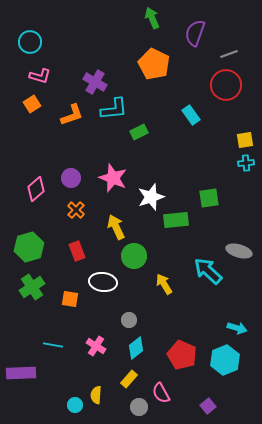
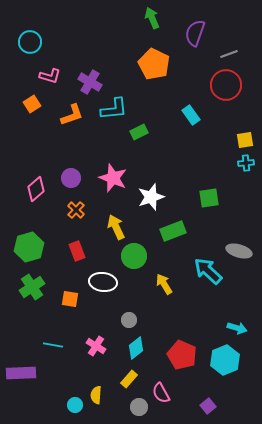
pink L-shape at (40, 76): moved 10 px right
purple cross at (95, 82): moved 5 px left
green rectangle at (176, 220): moved 3 px left, 11 px down; rotated 15 degrees counterclockwise
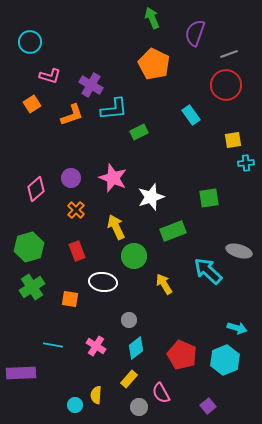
purple cross at (90, 82): moved 1 px right, 3 px down
yellow square at (245, 140): moved 12 px left
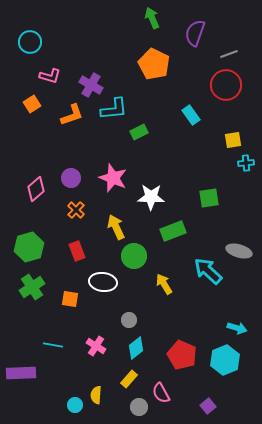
white star at (151, 197): rotated 20 degrees clockwise
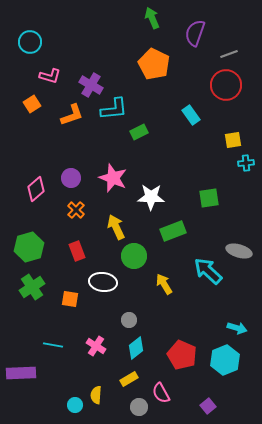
yellow rectangle at (129, 379): rotated 18 degrees clockwise
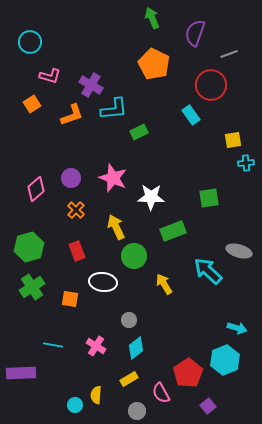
red circle at (226, 85): moved 15 px left
red pentagon at (182, 355): moved 6 px right, 18 px down; rotated 16 degrees clockwise
gray circle at (139, 407): moved 2 px left, 4 px down
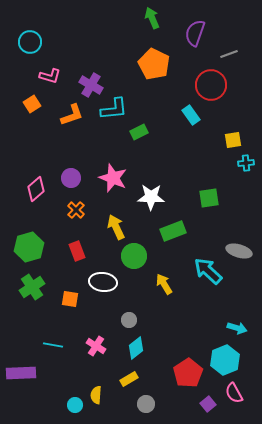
pink semicircle at (161, 393): moved 73 px right
purple square at (208, 406): moved 2 px up
gray circle at (137, 411): moved 9 px right, 7 px up
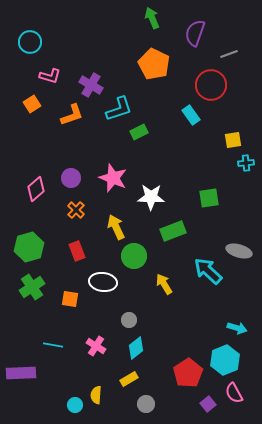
cyan L-shape at (114, 109): moved 5 px right; rotated 12 degrees counterclockwise
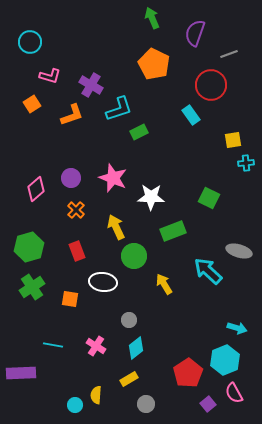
green square at (209, 198): rotated 35 degrees clockwise
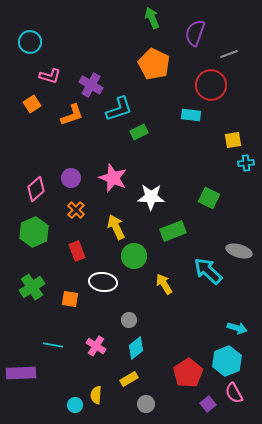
cyan rectangle at (191, 115): rotated 48 degrees counterclockwise
green hexagon at (29, 247): moved 5 px right, 15 px up; rotated 8 degrees counterclockwise
cyan hexagon at (225, 360): moved 2 px right, 1 px down
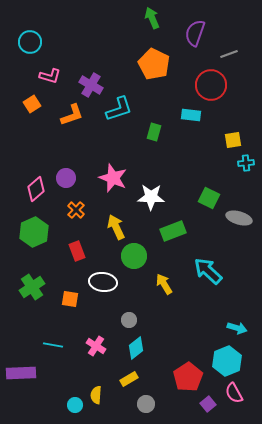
green rectangle at (139, 132): moved 15 px right; rotated 48 degrees counterclockwise
purple circle at (71, 178): moved 5 px left
gray ellipse at (239, 251): moved 33 px up
red pentagon at (188, 373): moved 4 px down
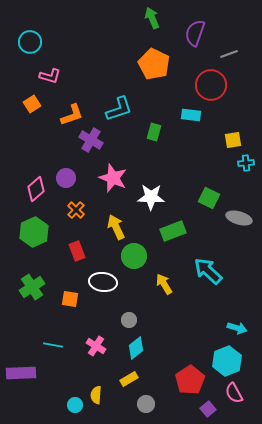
purple cross at (91, 85): moved 55 px down
red pentagon at (188, 377): moved 2 px right, 3 px down
purple square at (208, 404): moved 5 px down
